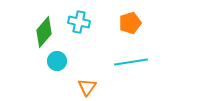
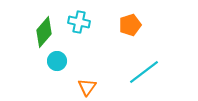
orange pentagon: moved 2 px down
cyan line: moved 13 px right, 10 px down; rotated 28 degrees counterclockwise
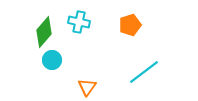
cyan circle: moved 5 px left, 1 px up
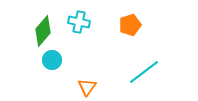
green diamond: moved 1 px left, 1 px up
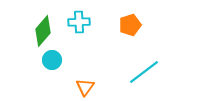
cyan cross: rotated 15 degrees counterclockwise
orange triangle: moved 2 px left
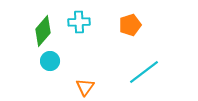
cyan circle: moved 2 px left, 1 px down
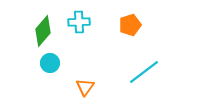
cyan circle: moved 2 px down
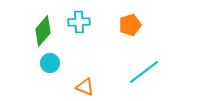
orange triangle: rotated 42 degrees counterclockwise
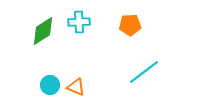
orange pentagon: rotated 15 degrees clockwise
green diamond: rotated 16 degrees clockwise
cyan circle: moved 22 px down
orange triangle: moved 9 px left
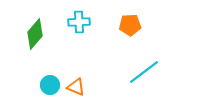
green diamond: moved 8 px left, 3 px down; rotated 16 degrees counterclockwise
